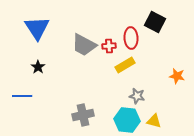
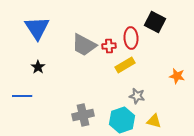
cyan hexagon: moved 5 px left; rotated 25 degrees counterclockwise
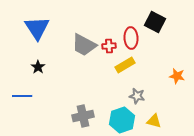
gray cross: moved 1 px down
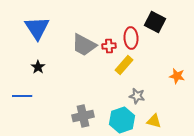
yellow rectangle: moved 1 px left; rotated 18 degrees counterclockwise
